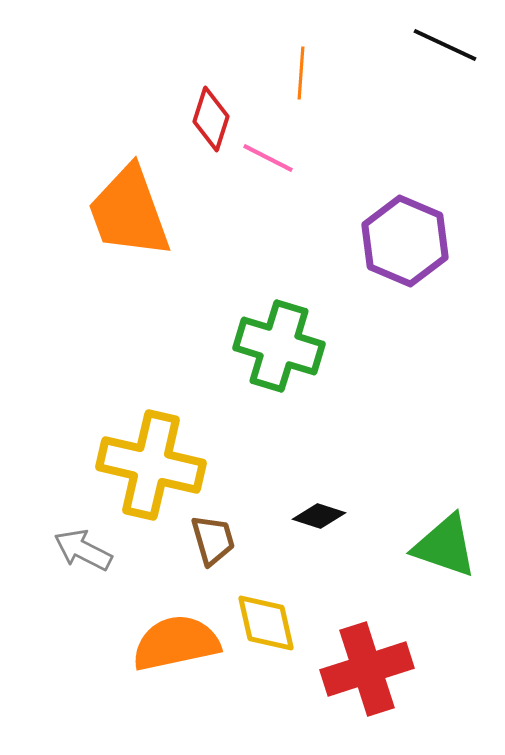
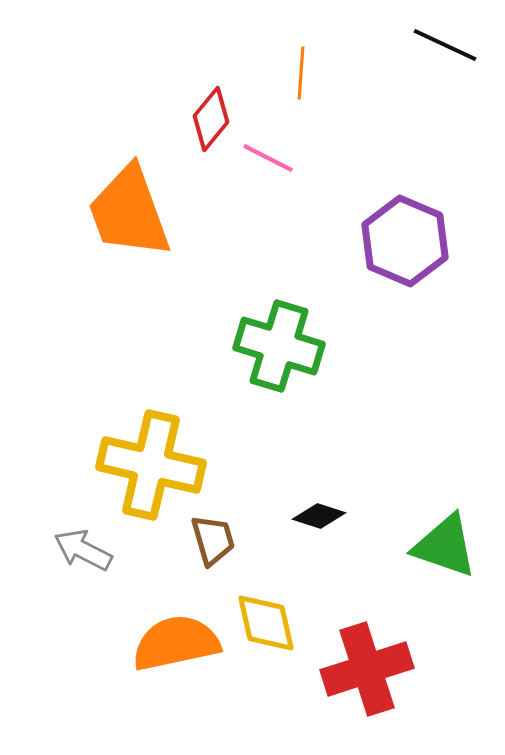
red diamond: rotated 22 degrees clockwise
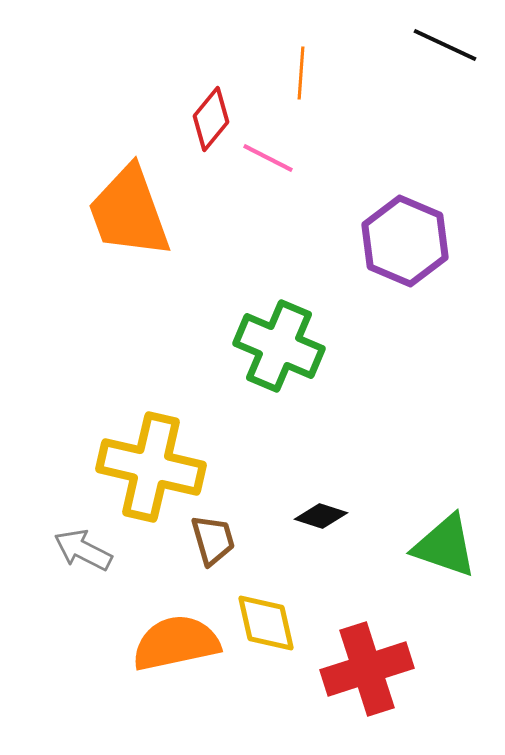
green cross: rotated 6 degrees clockwise
yellow cross: moved 2 px down
black diamond: moved 2 px right
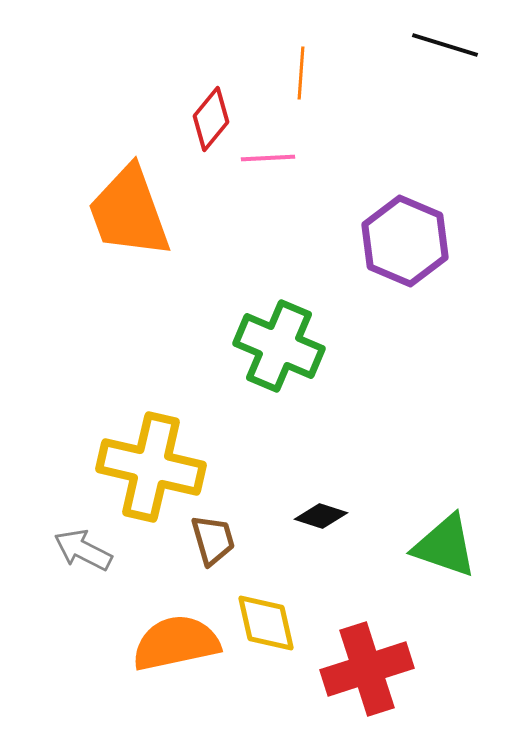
black line: rotated 8 degrees counterclockwise
pink line: rotated 30 degrees counterclockwise
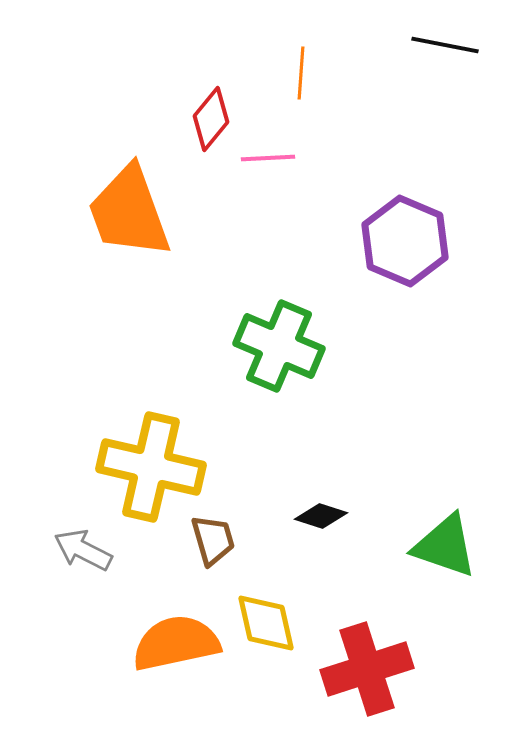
black line: rotated 6 degrees counterclockwise
